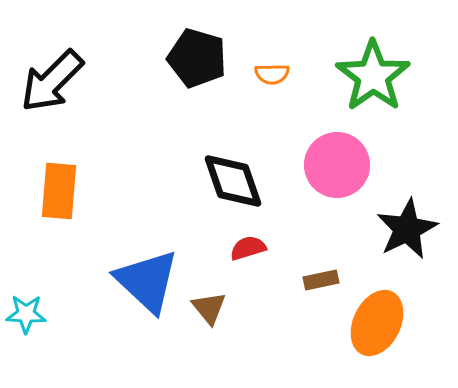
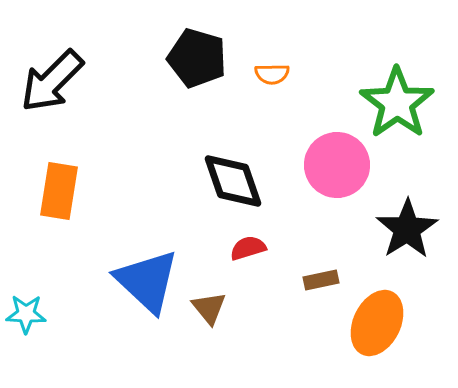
green star: moved 24 px right, 27 px down
orange rectangle: rotated 4 degrees clockwise
black star: rotated 6 degrees counterclockwise
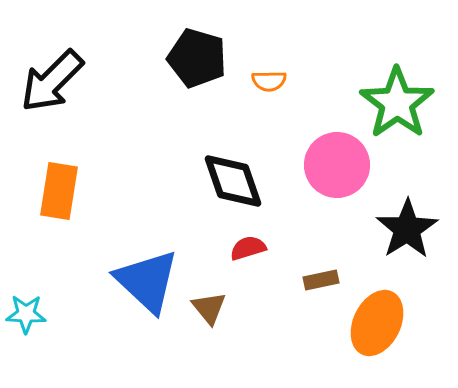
orange semicircle: moved 3 px left, 7 px down
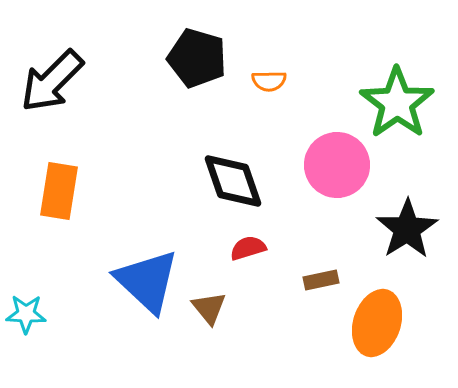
orange ellipse: rotated 8 degrees counterclockwise
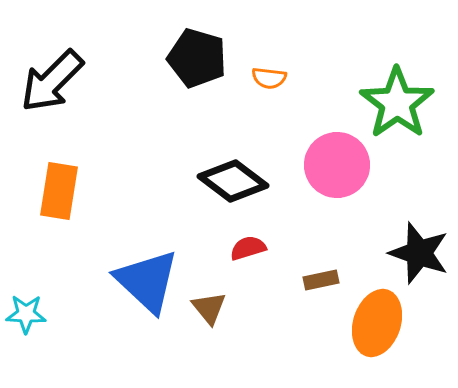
orange semicircle: moved 3 px up; rotated 8 degrees clockwise
black diamond: rotated 34 degrees counterclockwise
black star: moved 12 px right, 24 px down; rotated 20 degrees counterclockwise
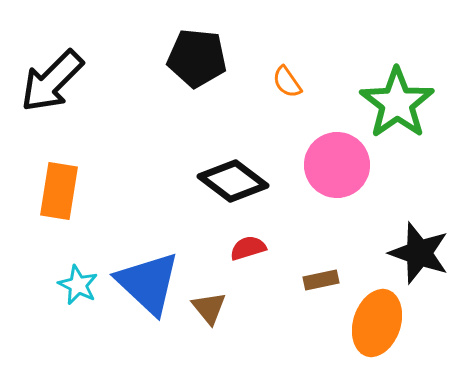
black pentagon: rotated 10 degrees counterclockwise
orange semicircle: moved 18 px right, 4 px down; rotated 48 degrees clockwise
blue triangle: moved 1 px right, 2 px down
cyan star: moved 52 px right, 29 px up; rotated 24 degrees clockwise
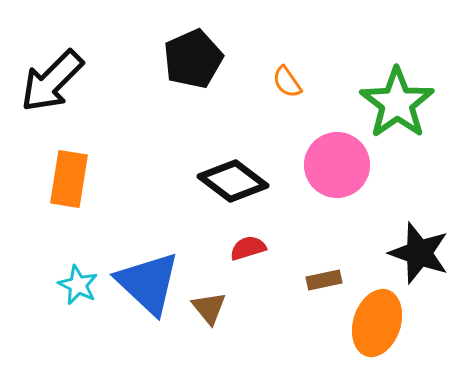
black pentagon: moved 4 px left, 1 px down; rotated 30 degrees counterclockwise
orange rectangle: moved 10 px right, 12 px up
brown rectangle: moved 3 px right
